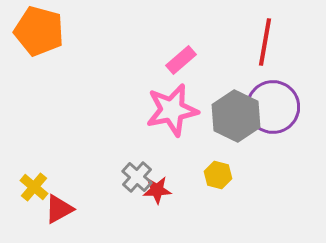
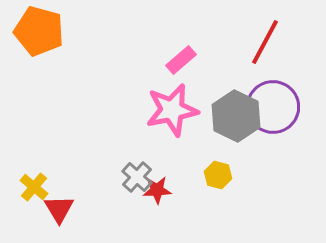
red line: rotated 18 degrees clockwise
red triangle: rotated 32 degrees counterclockwise
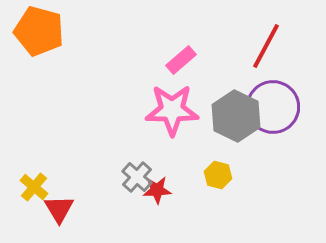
red line: moved 1 px right, 4 px down
pink star: rotated 12 degrees clockwise
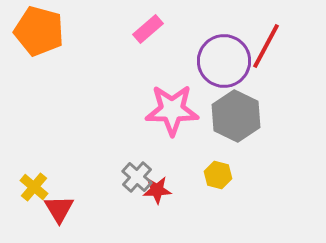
pink rectangle: moved 33 px left, 31 px up
purple circle: moved 49 px left, 46 px up
